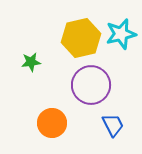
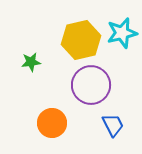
cyan star: moved 1 px right, 1 px up
yellow hexagon: moved 2 px down
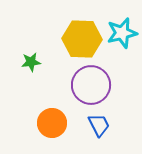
yellow hexagon: moved 1 px right, 1 px up; rotated 15 degrees clockwise
blue trapezoid: moved 14 px left
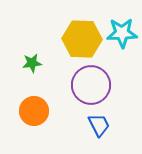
cyan star: rotated 12 degrees clockwise
green star: moved 1 px right, 1 px down
orange circle: moved 18 px left, 12 px up
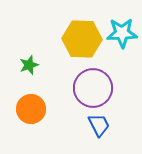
green star: moved 3 px left, 2 px down; rotated 12 degrees counterclockwise
purple circle: moved 2 px right, 3 px down
orange circle: moved 3 px left, 2 px up
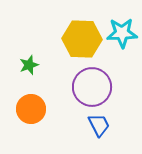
purple circle: moved 1 px left, 1 px up
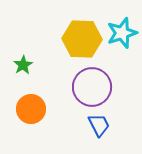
cyan star: rotated 16 degrees counterclockwise
green star: moved 6 px left; rotated 12 degrees counterclockwise
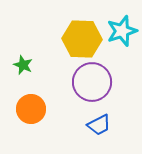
cyan star: moved 2 px up
green star: rotated 18 degrees counterclockwise
purple circle: moved 5 px up
blue trapezoid: rotated 90 degrees clockwise
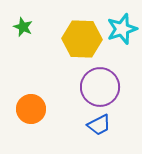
cyan star: moved 2 px up
green star: moved 38 px up
purple circle: moved 8 px right, 5 px down
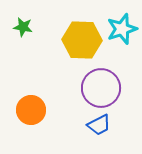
green star: rotated 12 degrees counterclockwise
yellow hexagon: moved 1 px down
purple circle: moved 1 px right, 1 px down
orange circle: moved 1 px down
